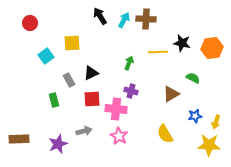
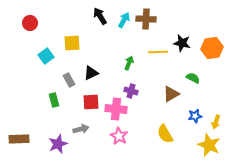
red square: moved 1 px left, 3 px down
gray arrow: moved 3 px left, 2 px up
yellow star: rotated 20 degrees clockwise
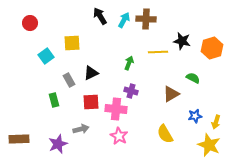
black star: moved 2 px up
orange hexagon: rotated 10 degrees counterclockwise
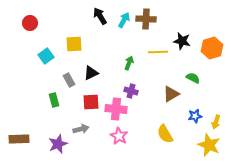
yellow square: moved 2 px right, 1 px down
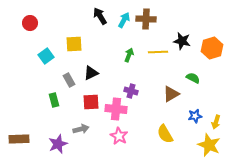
green arrow: moved 8 px up
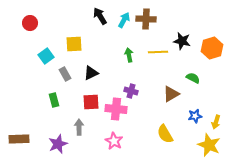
green arrow: rotated 32 degrees counterclockwise
gray rectangle: moved 4 px left, 6 px up
gray arrow: moved 2 px left, 2 px up; rotated 77 degrees counterclockwise
pink star: moved 5 px left, 5 px down
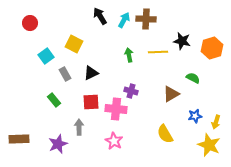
yellow square: rotated 30 degrees clockwise
green rectangle: rotated 24 degrees counterclockwise
